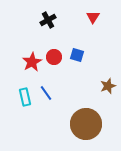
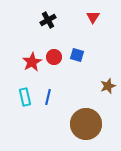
blue line: moved 2 px right, 4 px down; rotated 49 degrees clockwise
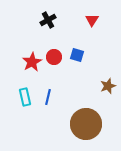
red triangle: moved 1 px left, 3 px down
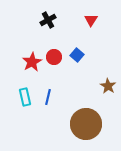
red triangle: moved 1 px left
blue square: rotated 24 degrees clockwise
brown star: rotated 21 degrees counterclockwise
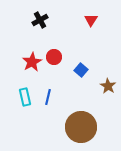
black cross: moved 8 px left
blue square: moved 4 px right, 15 px down
brown circle: moved 5 px left, 3 px down
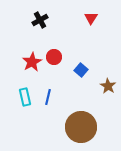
red triangle: moved 2 px up
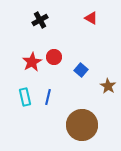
red triangle: rotated 32 degrees counterclockwise
brown circle: moved 1 px right, 2 px up
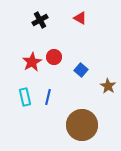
red triangle: moved 11 px left
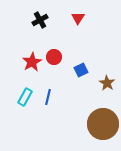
red triangle: moved 2 px left; rotated 32 degrees clockwise
blue square: rotated 24 degrees clockwise
brown star: moved 1 px left, 3 px up
cyan rectangle: rotated 42 degrees clockwise
brown circle: moved 21 px right, 1 px up
